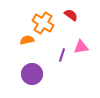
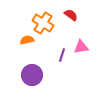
purple circle: moved 1 px down
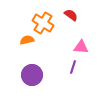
pink triangle: rotated 14 degrees clockwise
purple line: moved 11 px right, 12 px down
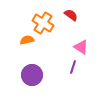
pink triangle: rotated 28 degrees clockwise
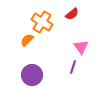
red semicircle: moved 1 px right, 1 px up; rotated 104 degrees clockwise
orange cross: moved 1 px left, 1 px up
orange semicircle: rotated 32 degrees counterclockwise
pink triangle: rotated 21 degrees clockwise
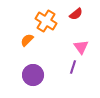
red semicircle: moved 4 px right
orange cross: moved 4 px right, 1 px up
purple circle: moved 1 px right
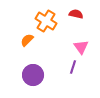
red semicircle: rotated 128 degrees counterclockwise
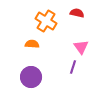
red semicircle: moved 1 px right, 1 px up
orange semicircle: moved 5 px right, 4 px down; rotated 48 degrees clockwise
purple circle: moved 2 px left, 2 px down
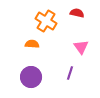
purple line: moved 3 px left, 6 px down
